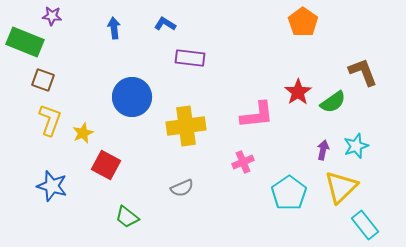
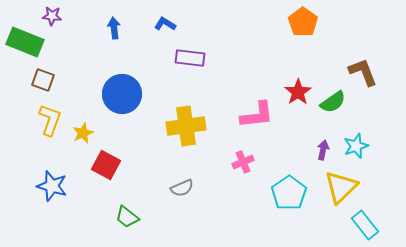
blue circle: moved 10 px left, 3 px up
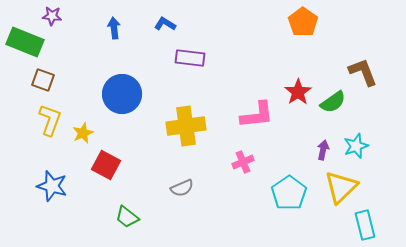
cyan rectangle: rotated 24 degrees clockwise
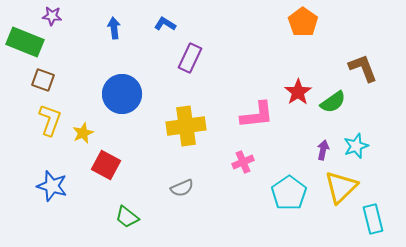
purple rectangle: rotated 72 degrees counterclockwise
brown L-shape: moved 4 px up
cyan rectangle: moved 8 px right, 6 px up
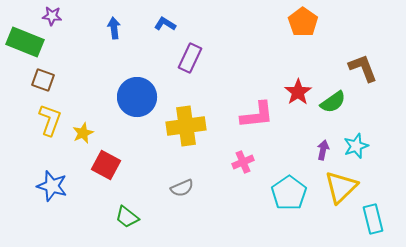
blue circle: moved 15 px right, 3 px down
